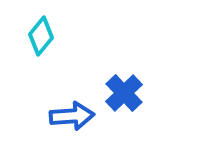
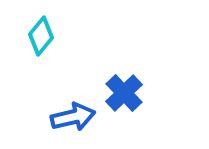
blue arrow: moved 1 px right, 1 px down; rotated 9 degrees counterclockwise
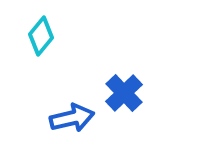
blue arrow: moved 1 px left, 1 px down
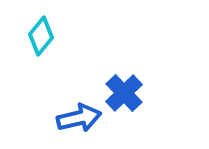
blue arrow: moved 7 px right
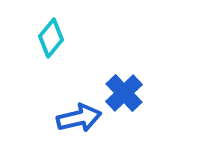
cyan diamond: moved 10 px right, 2 px down
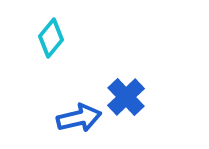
blue cross: moved 2 px right, 4 px down
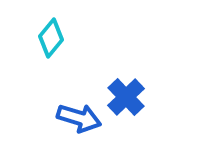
blue arrow: rotated 30 degrees clockwise
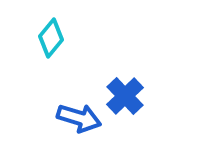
blue cross: moved 1 px left, 1 px up
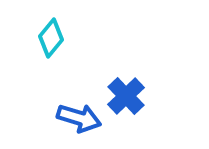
blue cross: moved 1 px right
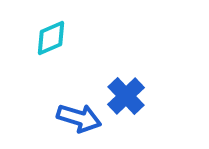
cyan diamond: rotated 27 degrees clockwise
